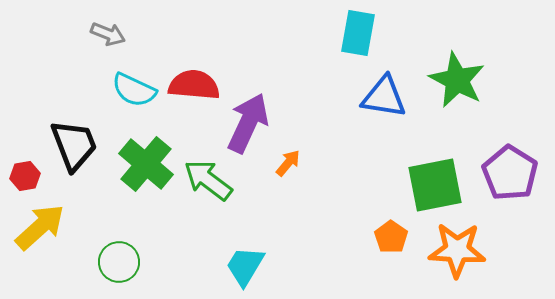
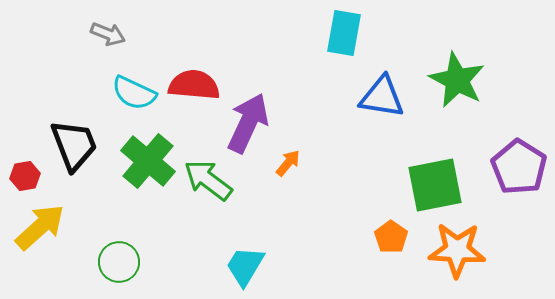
cyan rectangle: moved 14 px left
cyan semicircle: moved 3 px down
blue triangle: moved 2 px left
green cross: moved 2 px right, 3 px up
purple pentagon: moved 9 px right, 6 px up
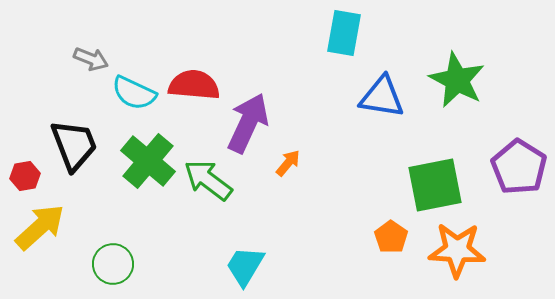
gray arrow: moved 17 px left, 25 px down
green circle: moved 6 px left, 2 px down
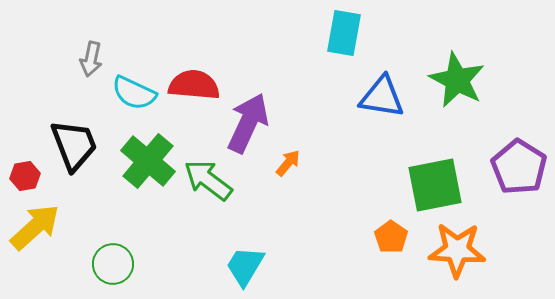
gray arrow: rotated 80 degrees clockwise
yellow arrow: moved 5 px left
